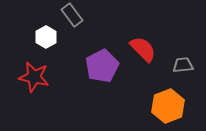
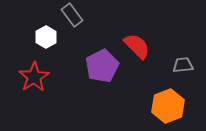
red semicircle: moved 6 px left, 3 px up
red star: rotated 28 degrees clockwise
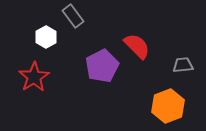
gray rectangle: moved 1 px right, 1 px down
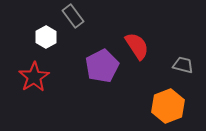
red semicircle: rotated 12 degrees clockwise
gray trapezoid: rotated 20 degrees clockwise
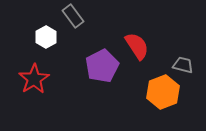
red star: moved 2 px down
orange hexagon: moved 5 px left, 14 px up
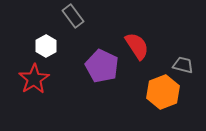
white hexagon: moved 9 px down
purple pentagon: rotated 20 degrees counterclockwise
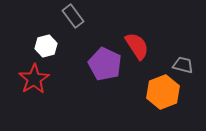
white hexagon: rotated 15 degrees clockwise
purple pentagon: moved 3 px right, 2 px up
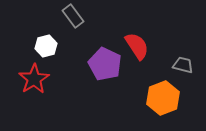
orange hexagon: moved 6 px down
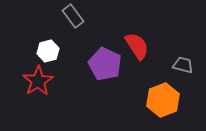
white hexagon: moved 2 px right, 5 px down
red star: moved 4 px right, 2 px down
orange hexagon: moved 2 px down
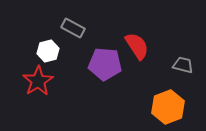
gray rectangle: moved 12 px down; rotated 25 degrees counterclockwise
purple pentagon: rotated 20 degrees counterclockwise
orange hexagon: moved 5 px right, 7 px down
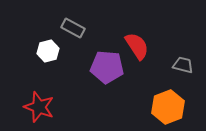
purple pentagon: moved 2 px right, 3 px down
red star: moved 1 px right, 26 px down; rotated 20 degrees counterclockwise
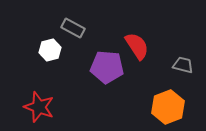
white hexagon: moved 2 px right, 1 px up
